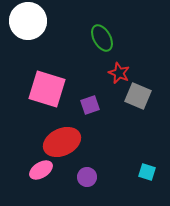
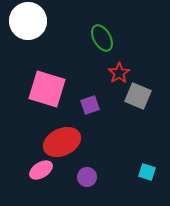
red star: rotated 15 degrees clockwise
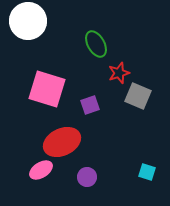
green ellipse: moved 6 px left, 6 px down
red star: rotated 15 degrees clockwise
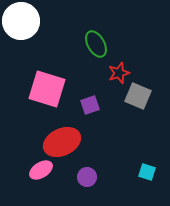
white circle: moved 7 px left
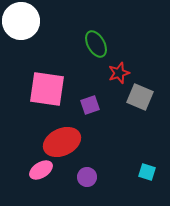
pink square: rotated 9 degrees counterclockwise
gray square: moved 2 px right, 1 px down
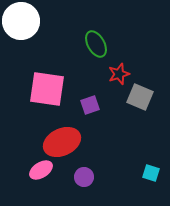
red star: moved 1 px down
cyan square: moved 4 px right, 1 px down
purple circle: moved 3 px left
